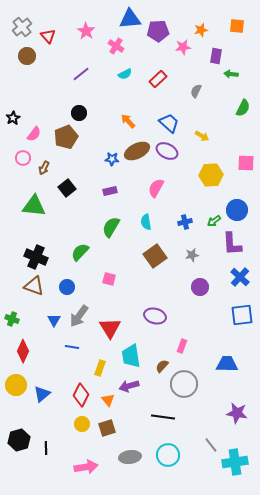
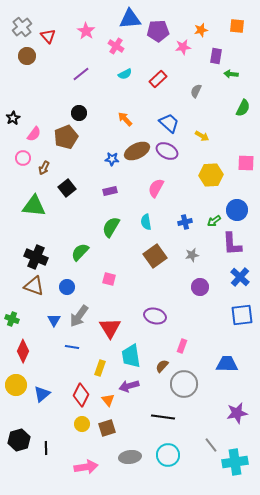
orange arrow at (128, 121): moved 3 px left, 2 px up
purple star at (237, 413): rotated 20 degrees counterclockwise
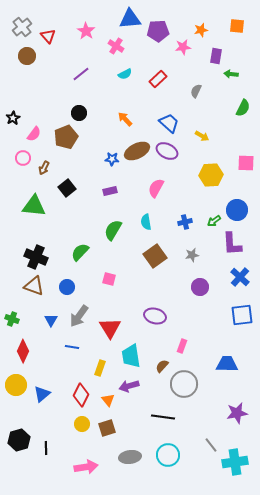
green semicircle at (111, 227): moved 2 px right, 3 px down
blue triangle at (54, 320): moved 3 px left
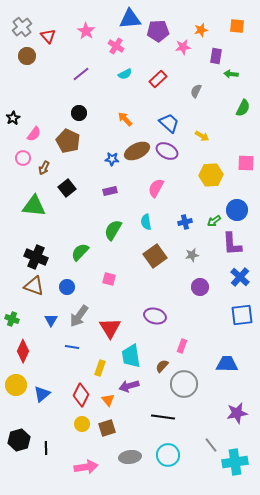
brown pentagon at (66, 137): moved 2 px right, 4 px down; rotated 25 degrees counterclockwise
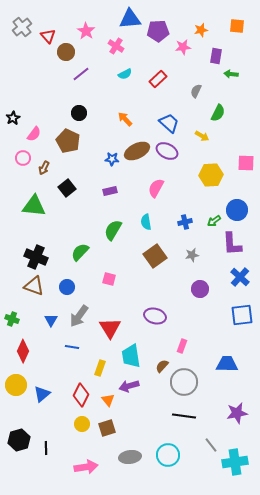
brown circle at (27, 56): moved 39 px right, 4 px up
green semicircle at (243, 108): moved 25 px left, 5 px down
purple circle at (200, 287): moved 2 px down
gray circle at (184, 384): moved 2 px up
black line at (163, 417): moved 21 px right, 1 px up
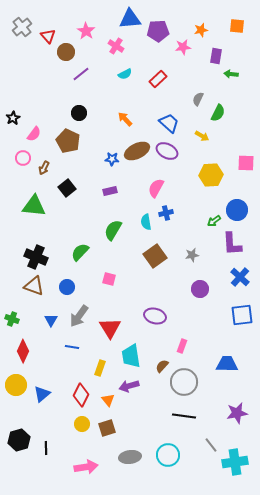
gray semicircle at (196, 91): moved 2 px right, 8 px down
blue cross at (185, 222): moved 19 px left, 9 px up
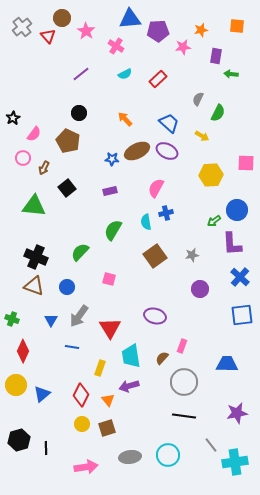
brown circle at (66, 52): moved 4 px left, 34 px up
brown semicircle at (162, 366): moved 8 px up
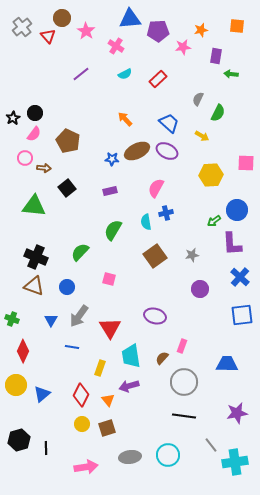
black circle at (79, 113): moved 44 px left
pink circle at (23, 158): moved 2 px right
brown arrow at (44, 168): rotated 112 degrees counterclockwise
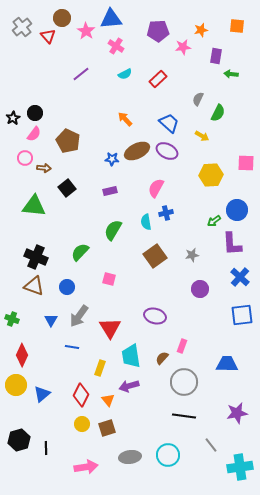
blue triangle at (130, 19): moved 19 px left
red diamond at (23, 351): moved 1 px left, 4 px down
cyan cross at (235, 462): moved 5 px right, 5 px down
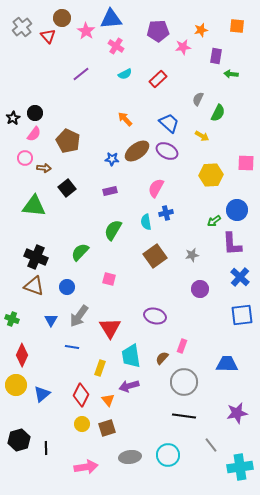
brown ellipse at (137, 151): rotated 10 degrees counterclockwise
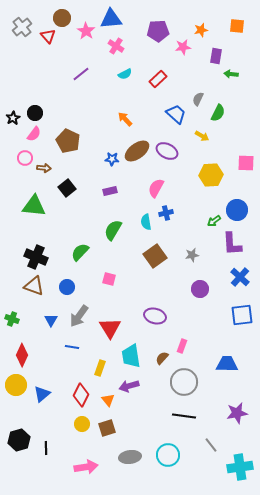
blue trapezoid at (169, 123): moved 7 px right, 9 px up
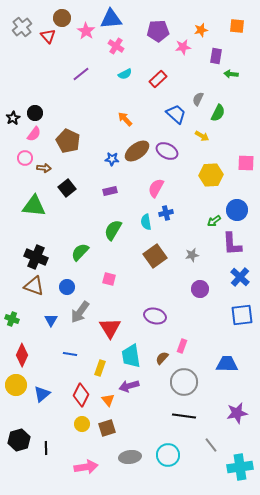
gray arrow at (79, 316): moved 1 px right, 4 px up
blue line at (72, 347): moved 2 px left, 7 px down
